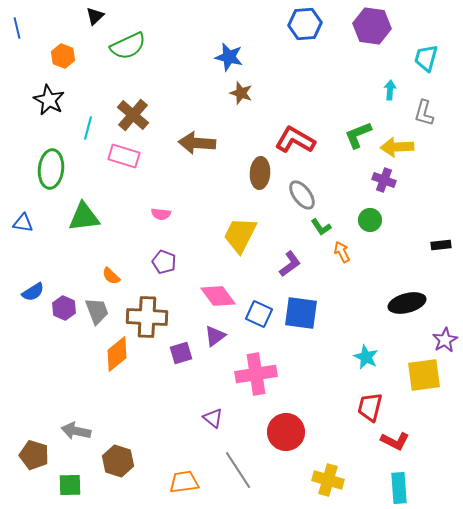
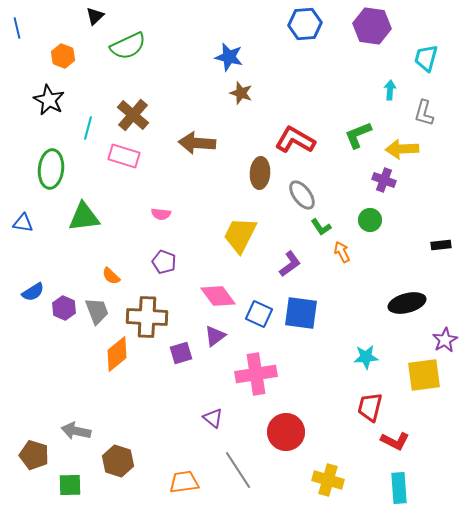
yellow arrow at (397, 147): moved 5 px right, 2 px down
cyan star at (366, 357): rotated 30 degrees counterclockwise
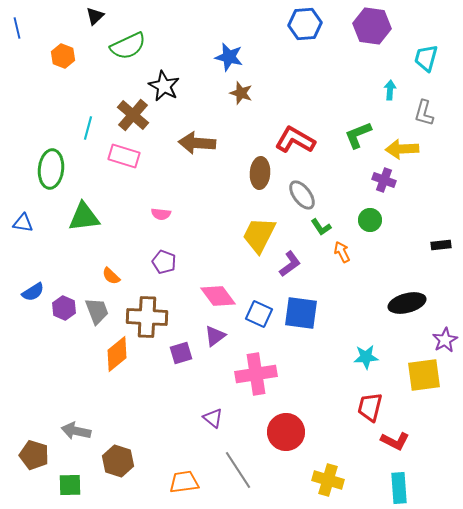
black star at (49, 100): moved 115 px right, 14 px up
yellow trapezoid at (240, 235): moved 19 px right
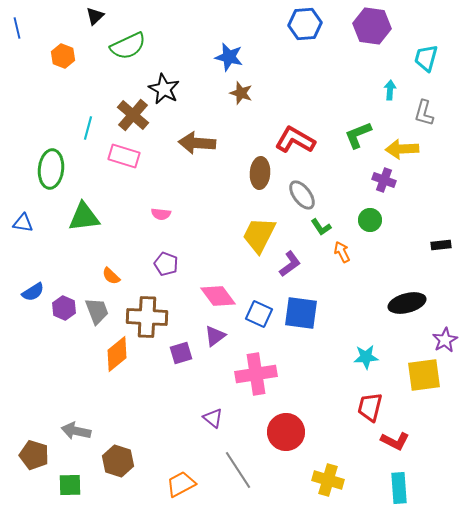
black star at (164, 86): moved 3 px down
purple pentagon at (164, 262): moved 2 px right, 2 px down
orange trapezoid at (184, 482): moved 3 px left, 2 px down; rotated 20 degrees counterclockwise
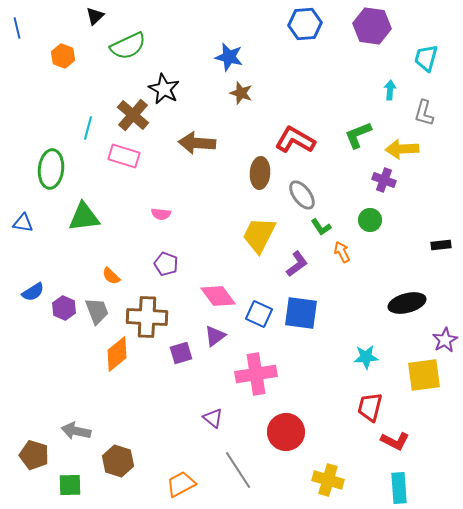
purple L-shape at (290, 264): moved 7 px right
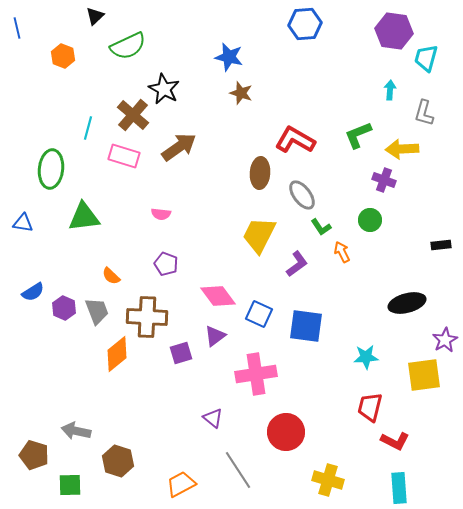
purple hexagon at (372, 26): moved 22 px right, 5 px down
brown arrow at (197, 143): moved 18 px left, 4 px down; rotated 141 degrees clockwise
blue square at (301, 313): moved 5 px right, 13 px down
